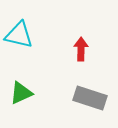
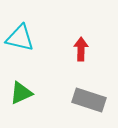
cyan triangle: moved 1 px right, 3 px down
gray rectangle: moved 1 px left, 2 px down
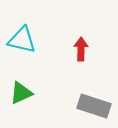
cyan triangle: moved 2 px right, 2 px down
gray rectangle: moved 5 px right, 6 px down
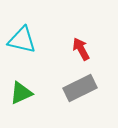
red arrow: rotated 30 degrees counterclockwise
gray rectangle: moved 14 px left, 18 px up; rotated 44 degrees counterclockwise
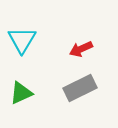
cyan triangle: rotated 48 degrees clockwise
red arrow: rotated 85 degrees counterclockwise
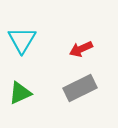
green triangle: moved 1 px left
